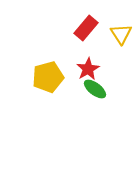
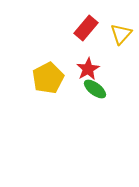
yellow triangle: rotated 15 degrees clockwise
yellow pentagon: moved 1 px down; rotated 12 degrees counterclockwise
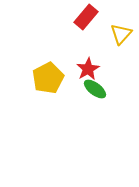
red rectangle: moved 11 px up
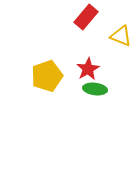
yellow triangle: moved 2 px down; rotated 50 degrees counterclockwise
yellow pentagon: moved 1 px left, 2 px up; rotated 8 degrees clockwise
green ellipse: rotated 30 degrees counterclockwise
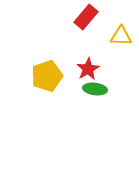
yellow triangle: rotated 20 degrees counterclockwise
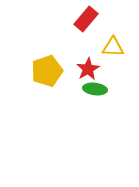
red rectangle: moved 2 px down
yellow triangle: moved 8 px left, 11 px down
yellow pentagon: moved 5 px up
